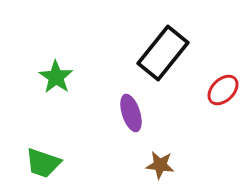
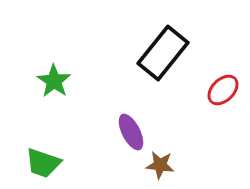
green star: moved 2 px left, 4 px down
purple ellipse: moved 19 px down; rotated 9 degrees counterclockwise
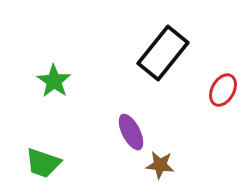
red ellipse: rotated 16 degrees counterclockwise
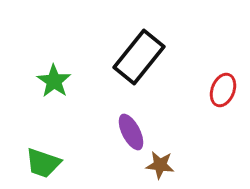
black rectangle: moved 24 px left, 4 px down
red ellipse: rotated 8 degrees counterclockwise
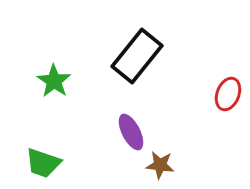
black rectangle: moved 2 px left, 1 px up
red ellipse: moved 5 px right, 4 px down
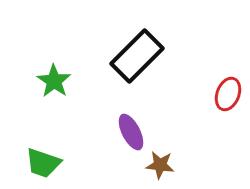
black rectangle: rotated 6 degrees clockwise
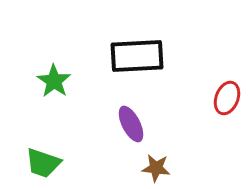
black rectangle: rotated 42 degrees clockwise
red ellipse: moved 1 px left, 4 px down
purple ellipse: moved 8 px up
brown star: moved 4 px left, 3 px down
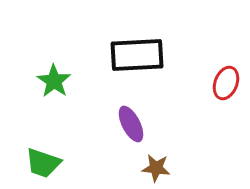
black rectangle: moved 1 px up
red ellipse: moved 1 px left, 15 px up
